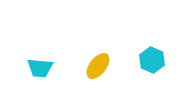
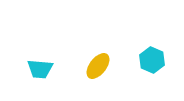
cyan trapezoid: moved 1 px down
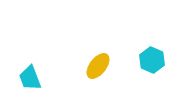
cyan trapezoid: moved 10 px left, 9 px down; rotated 64 degrees clockwise
